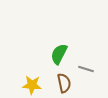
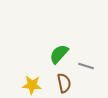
green semicircle: rotated 15 degrees clockwise
gray line: moved 3 px up
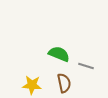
green semicircle: rotated 70 degrees clockwise
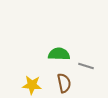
green semicircle: rotated 20 degrees counterclockwise
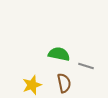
green semicircle: rotated 10 degrees clockwise
yellow star: rotated 24 degrees counterclockwise
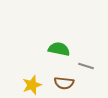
green semicircle: moved 5 px up
brown semicircle: rotated 108 degrees clockwise
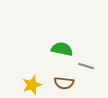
green semicircle: moved 3 px right
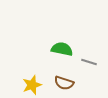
gray line: moved 3 px right, 4 px up
brown semicircle: rotated 12 degrees clockwise
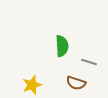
green semicircle: moved 3 px up; rotated 75 degrees clockwise
brown semicircle: moved 12 px right
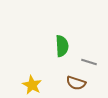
yellow star: rotated 24 degrees counterclockwise
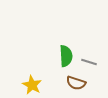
green semicircle: moved 4 px right, 10 px down
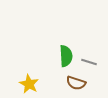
yellow star: moved 3 px left, 1 px up
